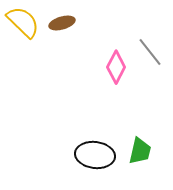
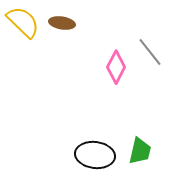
brown ellipse: rotated 25 degrees clockwise
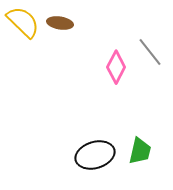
brown ellipse: moved 2 px left
black ellipse: rotated 24 degrees counterclockwise
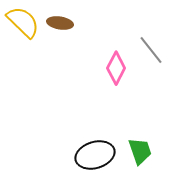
gray line: moved 1 px right, 2 px up
pink diamond: moved 1 px down
green trapezoid: rotated 32 degrees counterclockwise
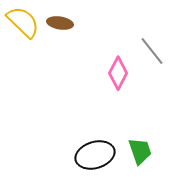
gray line: moved 1 px right, 1 px down
pink diamond: moved 2 px right, 5 px down
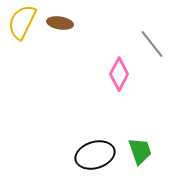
yellow semicircle: moved 1 px left; rotated 108 degrees counterclockwise
gray line: moved 7 px up
pink diamond: moved 1 px right, 1 px down
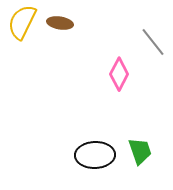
gray line: moved 1 px right, 2 px up
black ellipse: rotated 15 degrees clockwise
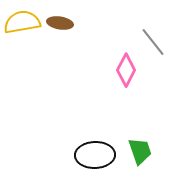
yellow semicircle: rotated 54 degrees clockwise
pink diamond: moved 7 px right, 4 px up
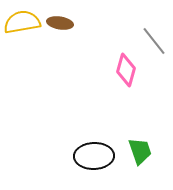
gray line: moved 1 px right, 1 px up
pink diamond: rotated 12 degrees counterclockwise
black ellipse: moved 1 px left, 1 px down
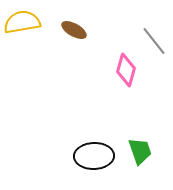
brown ellipse: moved 14 px right, 7 px down; rotated 20 degrees clockwise
